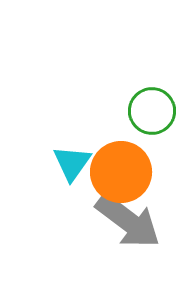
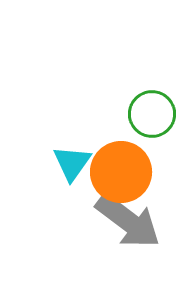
green circle: moved 3 px down
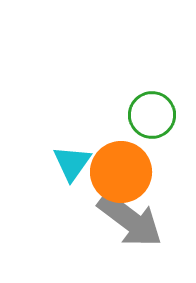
green circle: moved 1 px down
gray arrow: moved 2 px right, 1 px up
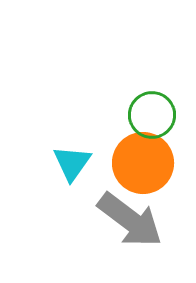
orange circle: moved 22 px right, 9 px up
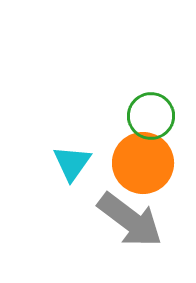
green circle: moved 1 px left, 1 px down
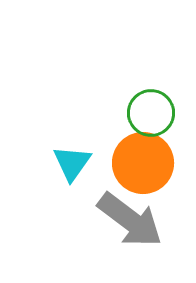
green circle: moved 3 px up
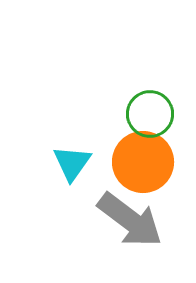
green circle: moved 1 px left, 1 px down
orange circle: moved 1 px up
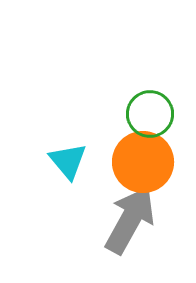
cyan triangle: moved 4 px left, 2 px up; rotated 15 degrees counterclockwise
gray arrow: rotated 98 degrees counterclockwise
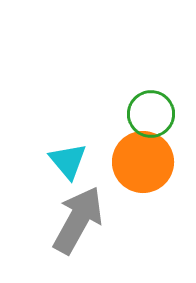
green circle: moved 1 px right
gray arrow: moved 52 px left
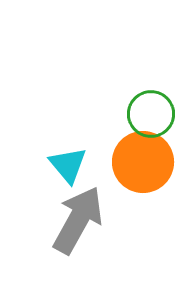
cyan triangle: moved 4 px down
